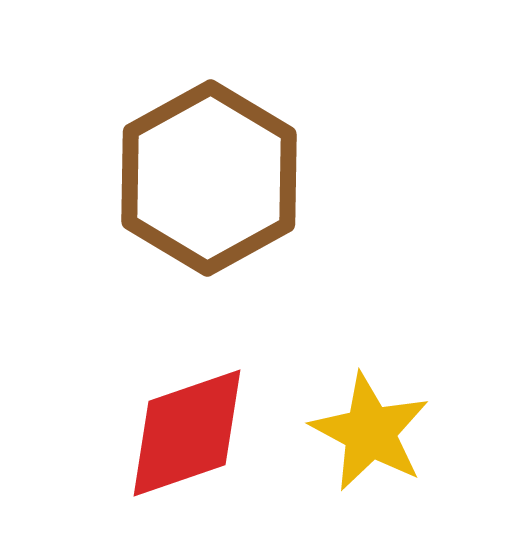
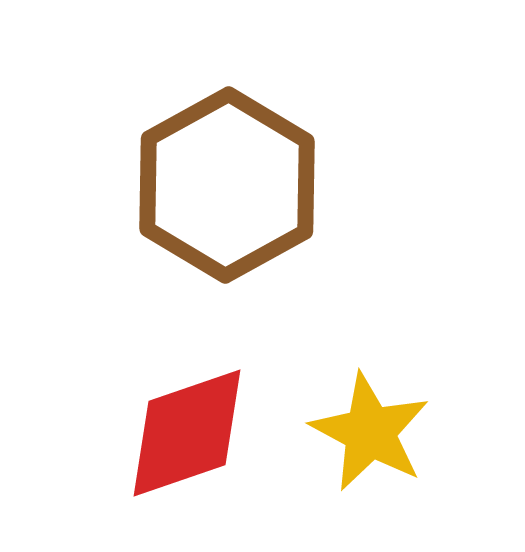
brown hexagon: moved 18 px right, 7 px down
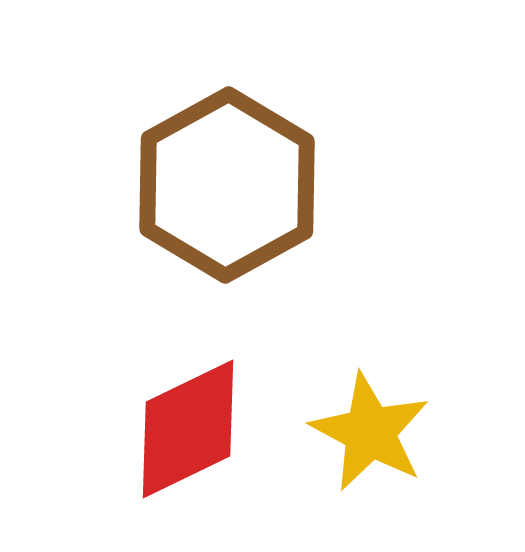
red diamond: moved 1 px right, 4 px up; rotated 7 degrees counterclockwise
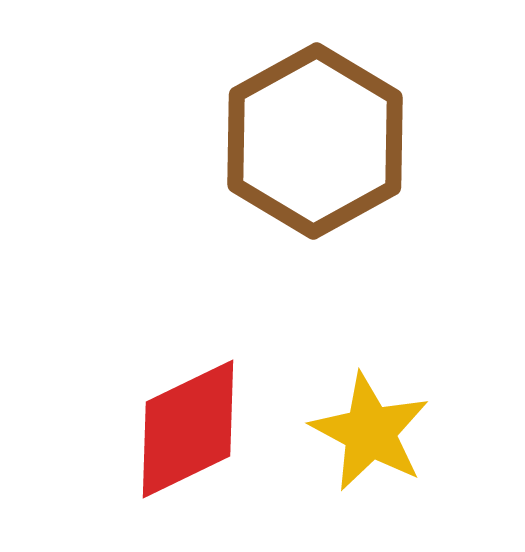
brown hexagon: moved 88 px right, 44 px up
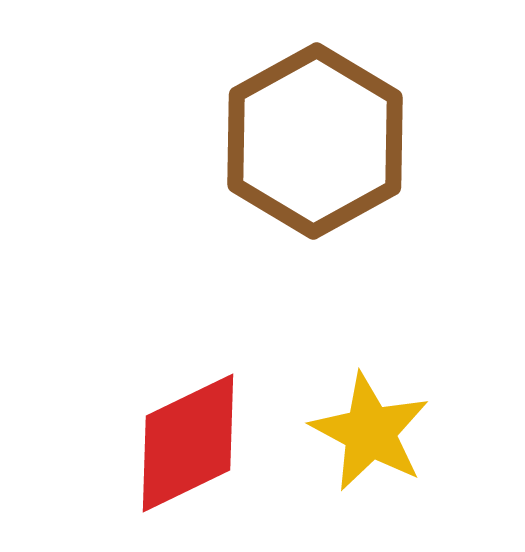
red diamond: moved 14 px down
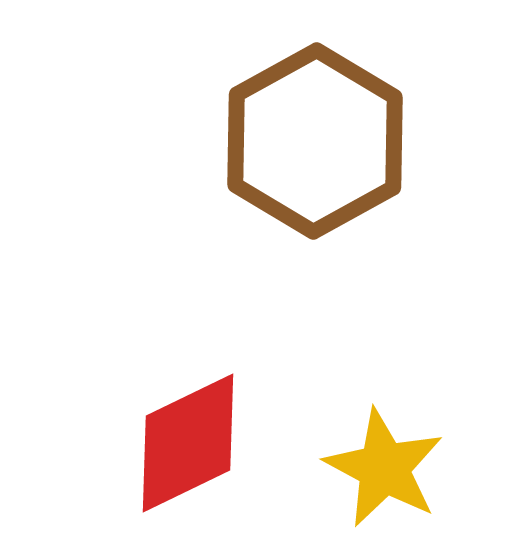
yellow star: moved 14 px right, 36 px down
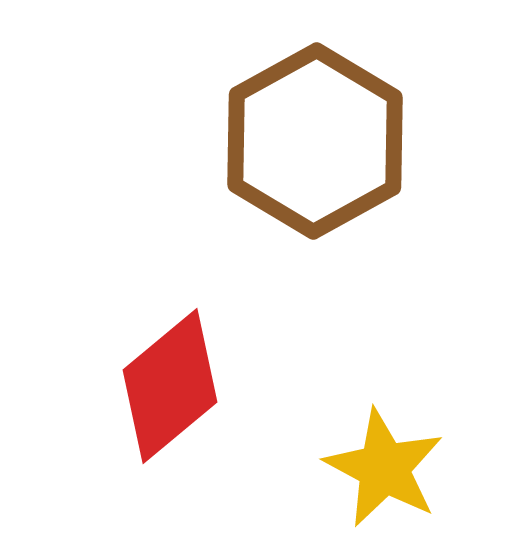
red diamond: moved 18 px left, 57 px up; rotated 14 degrees counterclockwise
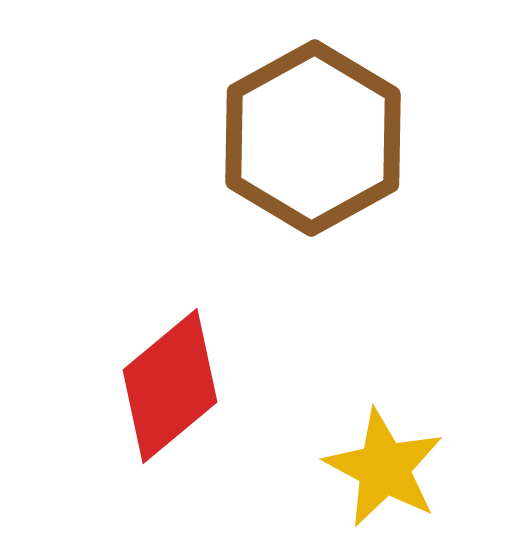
brown hexagon: moved 2 px left, 3 px up
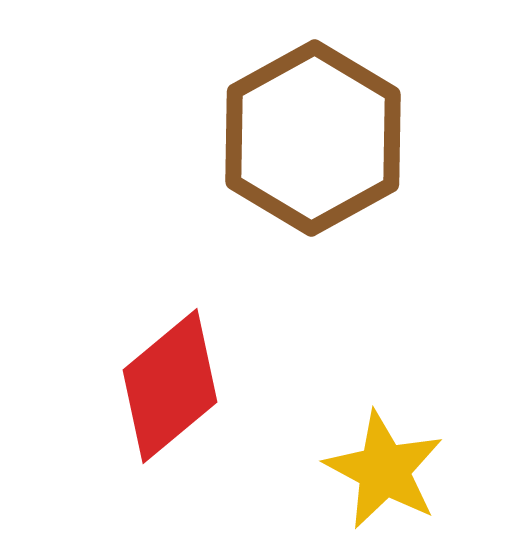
yellow star: moved 2 px down
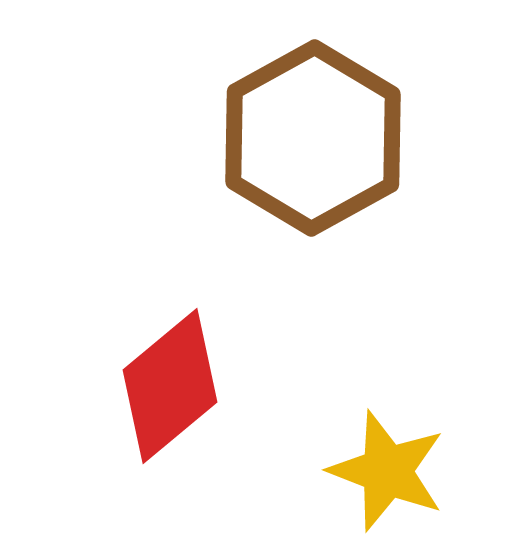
yellow star: moved 3 px right, 1 px down; rotated 7 degrees counterclockwise
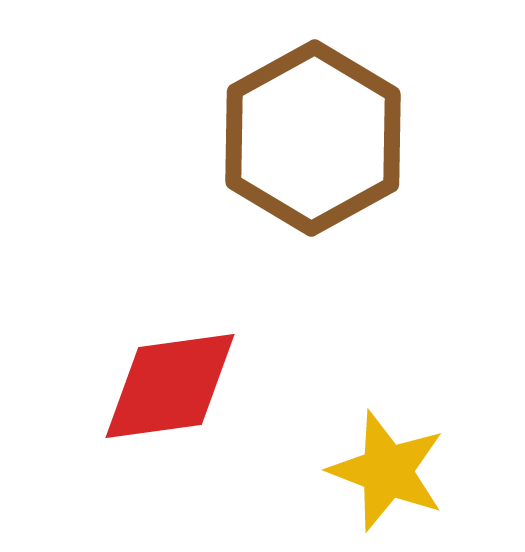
red diamond: rotated 32 degrees clockwise
